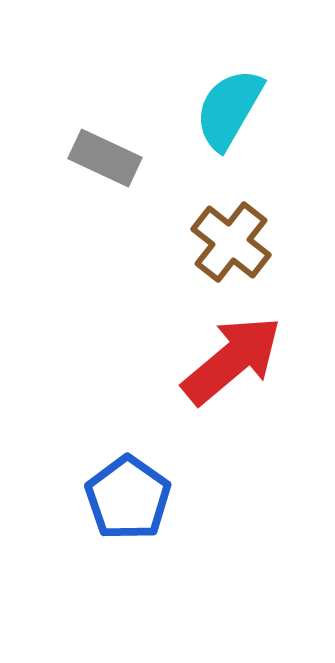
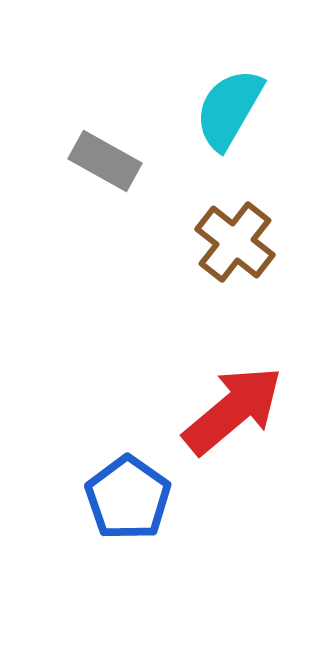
gray rectangle: moved 3 px down; rotated 4 degrees clockwise
brown cross: moved 4 px right
red arrow: moved 1 px right, 50 px down
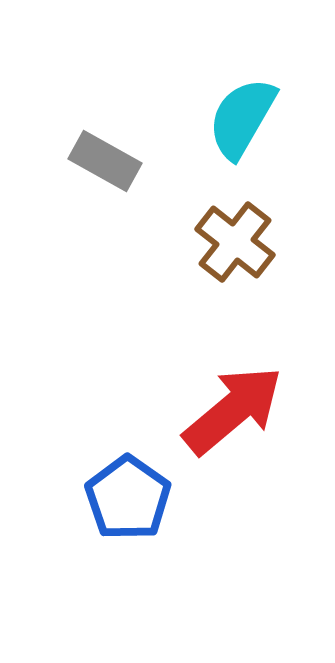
cyan semicircle: moved 13 px right, 9 px down
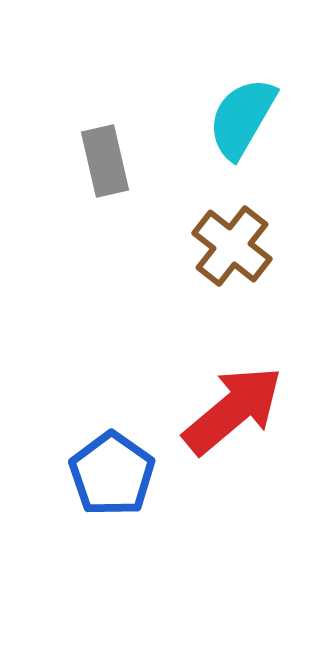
gray rectangle: rotated 48 degrees clockwise
brown cross: moved 3 px left, 4 px down
blue pentagon: moved 16 px left, 24 px up
